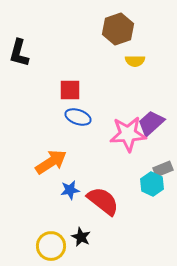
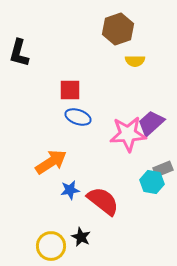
cyan hexagon: moved 2 px up; rotated 15 degrees counterclockwise
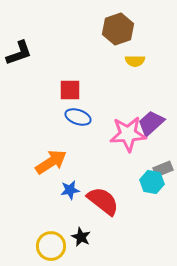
black L-shape: rotated 124 degrees counterclockwise
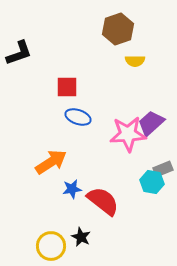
red square: moved 3 px left, 3 px up
blue star: moved 2 px right, 1 px up
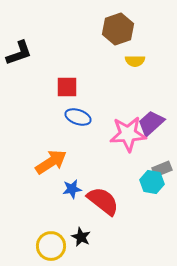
gray rectangle: moved 1 px left
